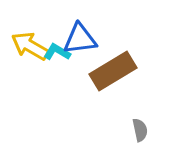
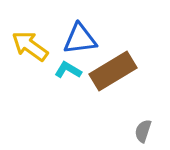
yellow arrow: rotated 6 degrees clockwise
cyan L-shape: moved 11 px right, 18 px down
gray semicircle: moved 3 px right, 1 px down; rotated 150 degrees counterclockwise
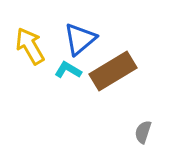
blue triangle: rotated 33 degrees counterclockwise
yellow arrow: rotated 24 degrees clockwise
gray semicircle: moved 1 px down
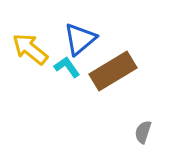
yellow arrow: moved 3 px down; rotated 21 degrees counterclockwise
cyan L-shape: moved 1 px left, 3 px up; rotated 24 degrees clockwise
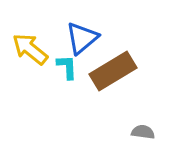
blue triangle: moved 2 px right, 1 px up
cyan L-shape: rotated 32 degrees clockwise
gray semicircle: rotated 80 degrees clockwise
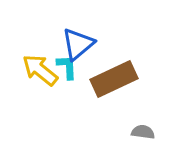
blue triangle: moved 4 px left, 6 px down
yellow arrow: moved 10 px right, 21 px down
brown rectangle: moved 1 px right, 8 px down; rotated 6 degrees clockwise
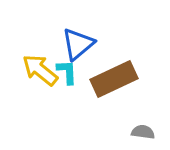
cyan L-shape: moved 5 px down
